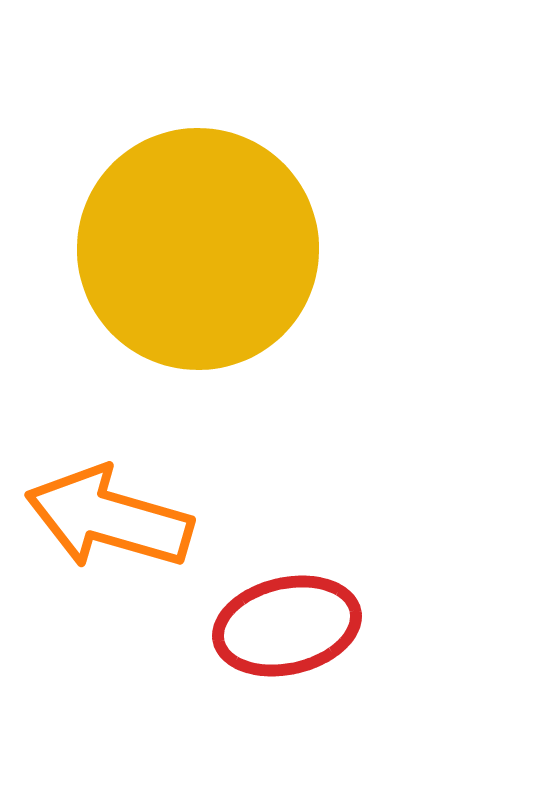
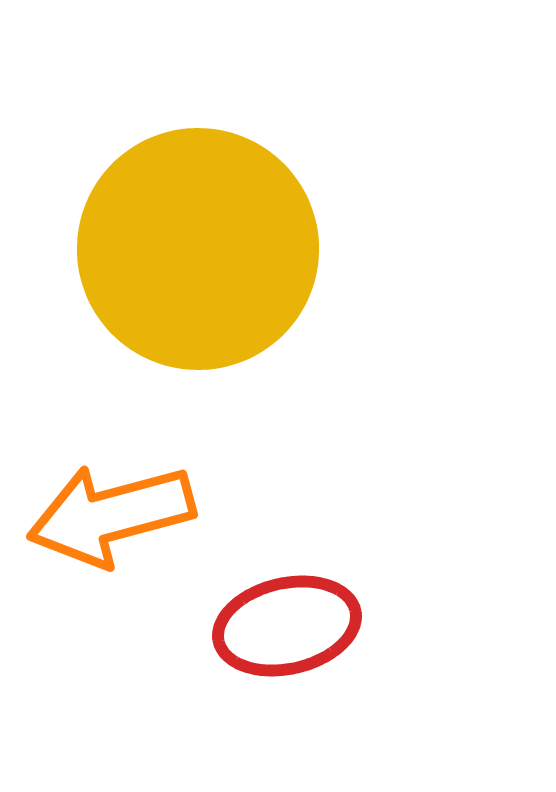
orange arrow: moved 2 px right, 3 px up; rotated 31 degrees counterclockwise
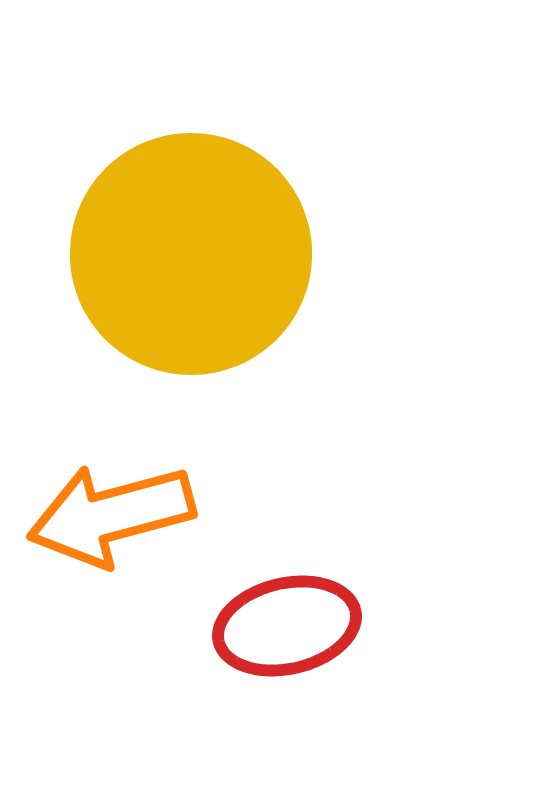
yellow circle: moved 7 px left, 5 px down
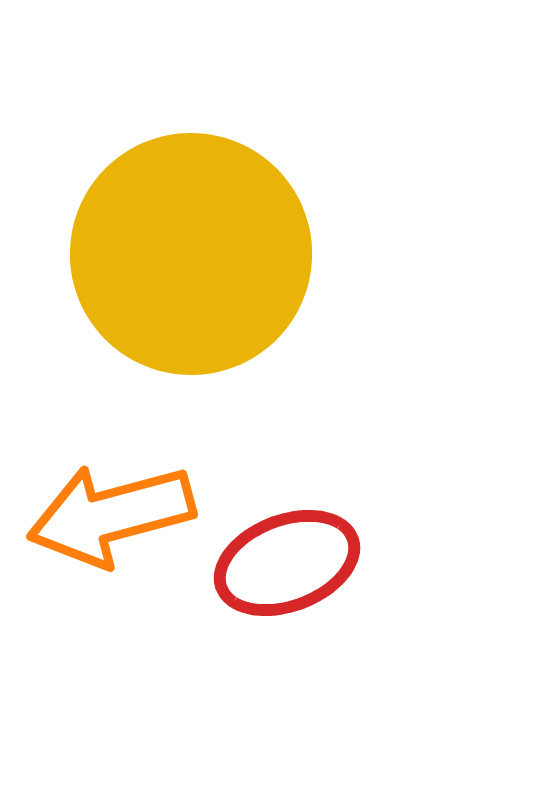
red ellipse: moved 63 px up; rotated 8 degrees counterclockwise
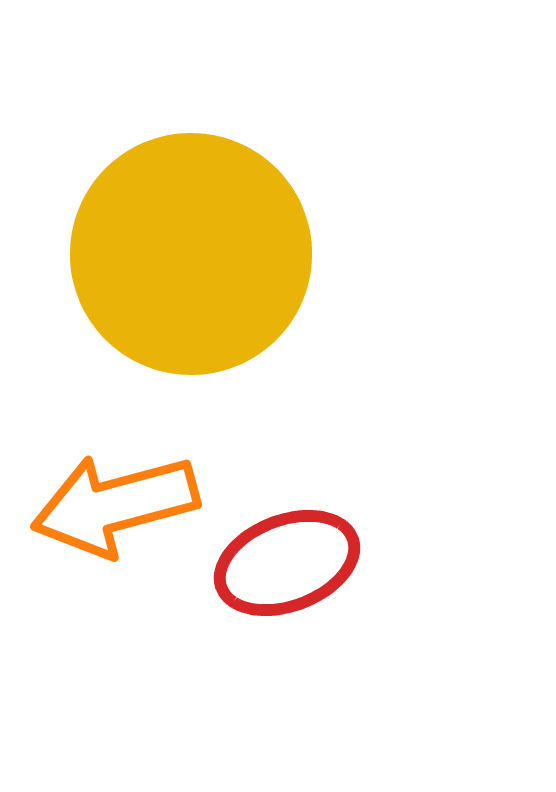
orange arrow: moved 4 px right, 10 px up
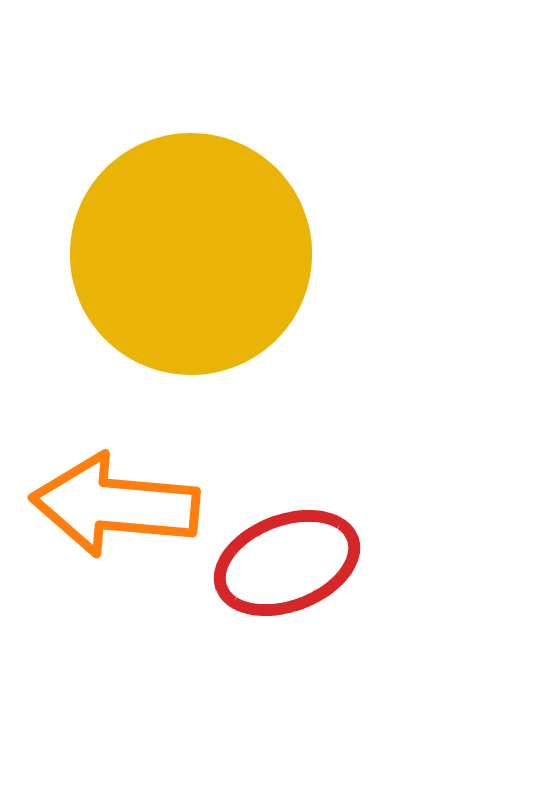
orange arrow: rotated 20 degrees clockwise
